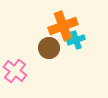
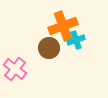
pink cross: moved 2 px up
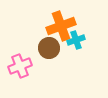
orange cross: moved 2 px left
pink cross: moved 5 px right, 3 px up; rotated 30 degrees clockwise
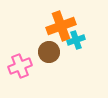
brown circle: moved 4 px down
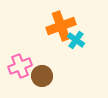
cyan cross: rotated 36 degrees counterclockwise
brown circle: moved 7 px left, 24 px down
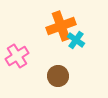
pink cross: moved 3 px left, 10 px up; rotated 10 degrees counterclockwise
brown circle: moved 16 px right
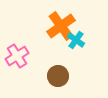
orange cross: rotated 16 degrees counterclockwise
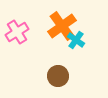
orange cross: moved 1 px right
pink cross: moved 24 px up
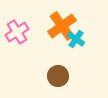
cyan cross: moved 1 px up
